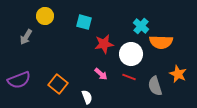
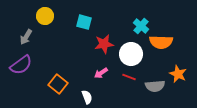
pink arrow: moved 1 px up; rotated 104 degrees clockwise
purple semicircle: moved 2 px right, 15 px up; rotated 15 degrees counterclockwise
gray semicircle: rotated 78 degrees counterclockwise
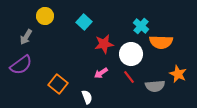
cyan square: rotated 28 degrees clockwise
red line: rotated 32 degrees clockwise
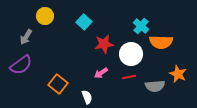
red line: rotated 64 degrees counterclockwise
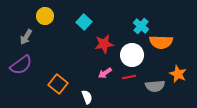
white circle: moved 1 px right, 1 px down
pink arrow: moved 4 px right
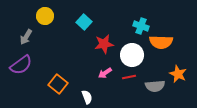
cyan cross: rotated 21 degrees counterclockwise
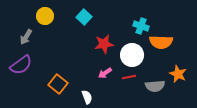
cyan square: moved 5 px up
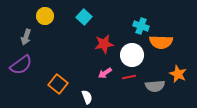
gray arrow: rotated 14 degrees counterclockwise
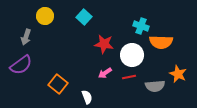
red star: rotated 18 degrees clockwise
